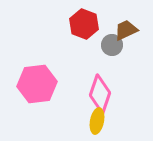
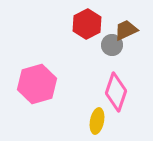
red hexagon: moved 3 px right; rotated 12 degrees clockwise
pink hexagon: rotated 9 degrees counterclockwise
pink diamond: moved 16 px right, 2 px up
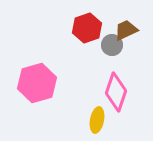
red hexagon: moved 4 px down; rotated 8 degrees clockwise
pink hexagon: moved 1 px up
yellow ellipse: moved 1 px up
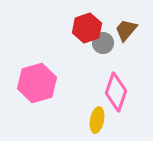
brown trapezoid: rotated 25 degrees counterclockwise
gray circle: moved 9 px left, 2 px up
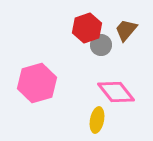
gray circle: moved 2 px left, 2 px down
pink diamond: rotated 57 degrees counterclockwise
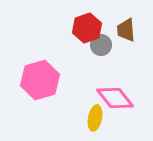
brown trapezoid: rotated 45 degrees counterclockwise
pink hexagon: moved 3 px right, 3 px up
pink diamond: moved 1 px left, 6 px down
yellow ellipse: moved 2 px left, 2 px up
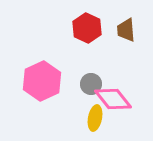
red hexagon: rotated 16 degrees counterclockwise
gray circle: moved 10 px left, 39 px down
pink hexagon: moved 2 px right, 1 px down; rotated 9 degrees counterclockwise
pink diamond: moved 2 px left, 1 px down
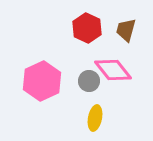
brown trapezoid: rotated 20 degrees clockwise
gray circle: moved 2 px left, 3 px up
pink diamond: moved 29 px up
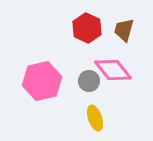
brown trapezoid: moved 2 px left
pink hexagon: rotated 12 degrees clockwise
yellow ellipse: rotated 30 degrees counterclockwise
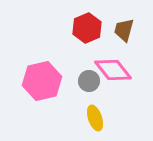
red hexagon: rotated 12 degrees clockwise
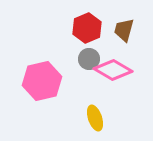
pink diamond: rotated 21 degrees counterclockwise
gray circle: moved 22 px up
